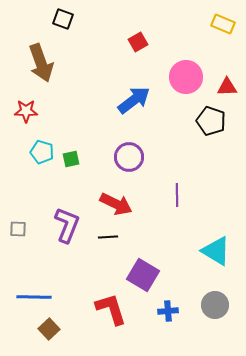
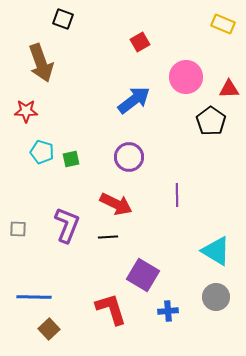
red square: moved 2 px right
red triangle: moved 2 px right, 2 px down
black pentagon: rotated 16 degrees clockwise
gray circle: moved 1 px right, 8 px up
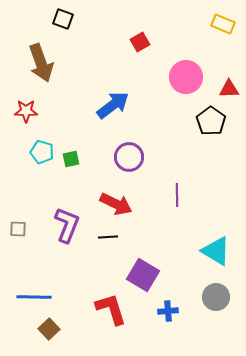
blue arrow: moved 21 px left, 5 px down
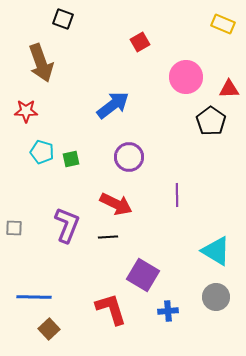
gray square: moved 4 px left, 1 px up
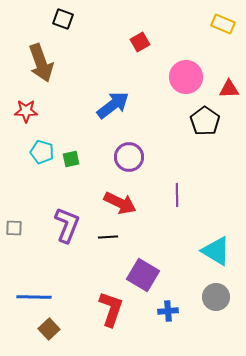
black pentagon: moved 6 px left
red arrow: moved 4 px right, 1 px up
red L-shape: rotated 36 degrees clockwise
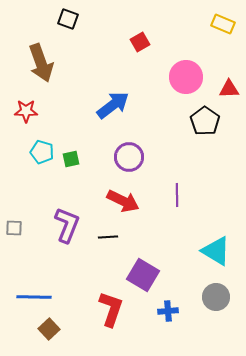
black square: moved 5 px right
red arrow: moved 3 px right, 2 px up
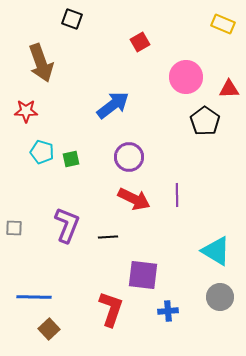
black square: moved 4 px right
red arrow: moved 11 px right, 2 px up
purple square: rotated 24 degrees counterclockwise
gray circle: moved 4 px right
